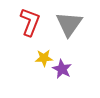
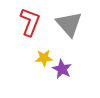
gray triangle: rotated 16 degrees counterclockwise
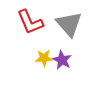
red L-shape: rotated 136 degrees clockwise
purple star: moved 9 px up
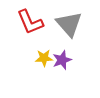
purple star: rotated 24 degrees clockwise
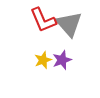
red L-shape: moved 13 px right, 2 px up
yellow star: moved 1 px left, 2 px down; rotated 18 degrees counterclockwise
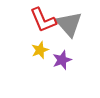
yellow star: moved 3 px left, 10 px up
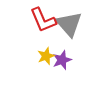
yellow star: moved 6 px right, 6 px down
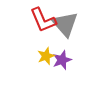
gray triangle: moved 4 px left
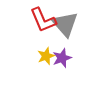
purple star: moved 2 px up
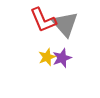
yellow star: moved 1 px right, 1 px down
